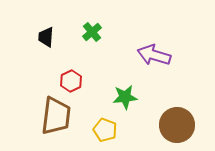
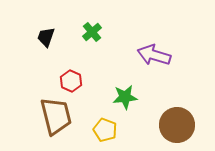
black trapezoid: rotated 15 degrees clockwise
red hexagon: rotated 10 degrees counterclockwise
brown trapezoid: rotated 21 degrees counterclockwise
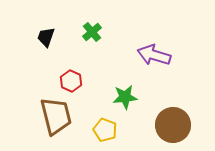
brown circle: moved 4 px left
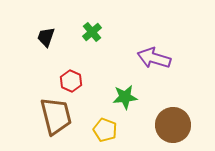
purple arrow: moved 3 px down
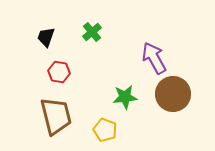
purple arrow: rotated 44 degrees clockwise
red hexagon: moved 12 px left, 9 px up; rotated 15 degrees counterclockwise
brown circle: moved 31 px up
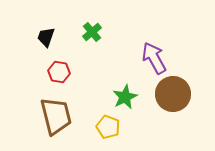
green star: rotated 20 degrees counterclockwise
yellow pentagon: moved 3 px right, 3 px up
